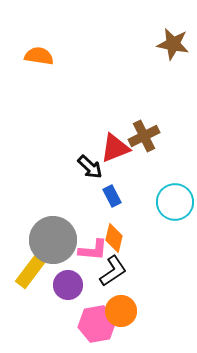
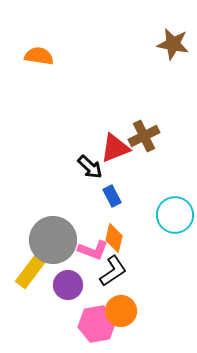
cyan circle: moved 13 px down
pink L-shape: rotated 16 degrees clockwise
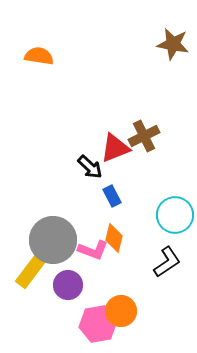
black L-shape: moved 54 px right, 9 px up
pink hexagon: moved 1 px right
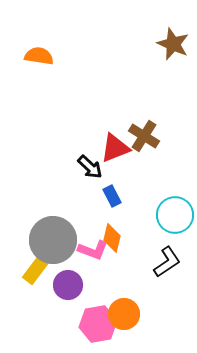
brown star: rotated 12 degrees clockwise
brown cross: rotated 32 degrees counterclockwise
orange diamond: moved 2 px left
yellow rectangle: moved 7 px right, 4 px up
orange circle: moved 3 px right, 3 px down
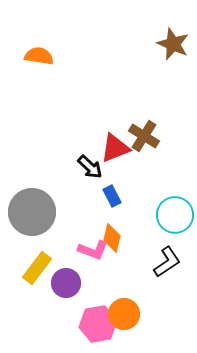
gray circle: moved 21 px left, 28 px up
purple circle: moved 2 px left, 2 px up
